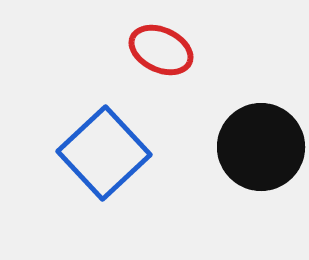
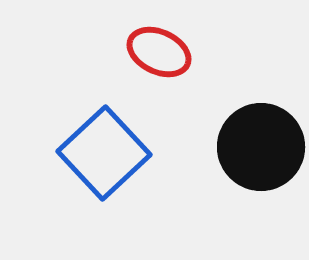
red ellipse: moved 2 px left, 2 px down
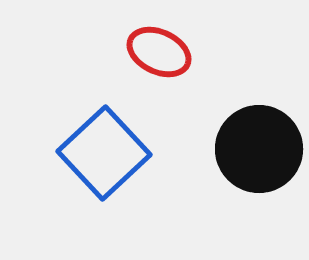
black circle: moved 2 px left, 2 px down
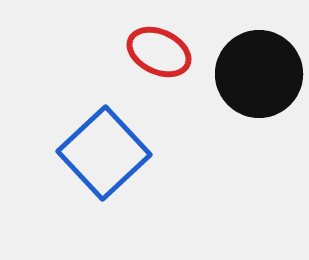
black circle: moved 75 px up
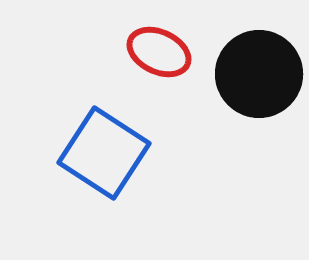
blue square: rotated 14 degrees counterclockwise
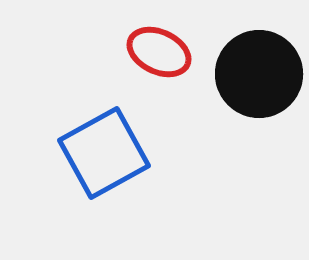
blue square: rotated 28 degrees clockwise
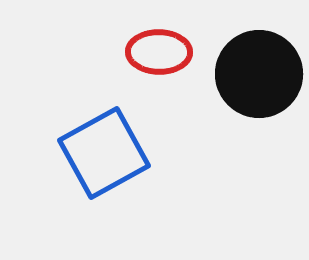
red ellipse: rotated 24 degrees counterclockwise
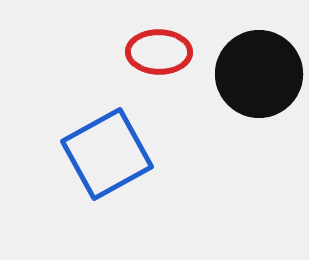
blue square: moved 3 px right, 1 px down
